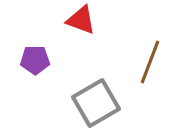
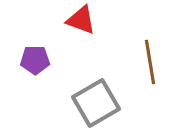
brown line: rotated 30 degrees counterclockwise
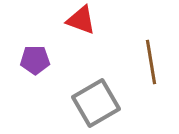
brown line: moved 1 px right
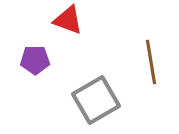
red triangle: moved 13 px left
gray square: moved 3 px up
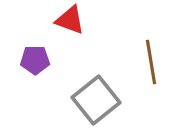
red triangle: moved 2 px right
gray square: rotated 9 degrees counterclockwise
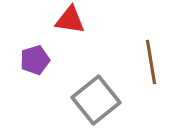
red triangle: rotated 12 degrees counterclockwise
purple pentagon: rotated 16 degrees counterclockwise
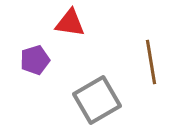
red triangle: moved 3 px down
gray square: moved 1 px right; rotated 9 degrees clockwise
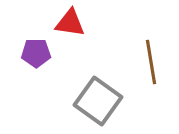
purple pentagon: moved 1 px right, 7 px up; rotated 16 degrees clockwise
gray square: moved 1 px right, 1 px down; rotated 24 degrees counterclockwise
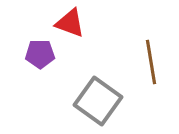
red triangle: rotated 12 degrees clockwise
purple pentagon: moved 4 px right, 1 px down
